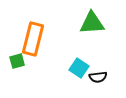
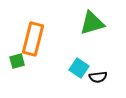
green triangle: rotated 12 degrees counterclockwise
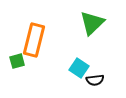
green triangle: rotated 28 degrees counterclockwise
orange rectangle: moved 1 px right, 1 px down
black semicircle: moved 3 px left, 3 px down
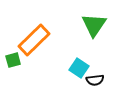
green triangle: moved 2 px right, 2 px down; rotated 12 degrees counterclockwise
orange rectangle: rotated 32 degrees clockwise
green square: moved 4 px left, 1 px up
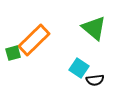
green triangle: moved 3 px down; rotated 24 degrees counterclockwise
green square: moved 7 px up
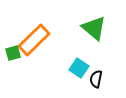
black semicircle: moved 1 px right, 1 px up; rotated 108 degrees clockwise
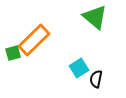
green triangle: moved 1 px right, 11 px up
cyan square: rotated 24 degrees clockwise
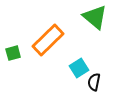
orange rectangle: moved 14 px right
black semicircle: moved 2 px left, 3 px down
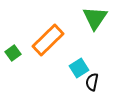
green triangle: moved 1 px down; rotated 24 degrees clockwise
green square: rotated 21 degrees counterclockwise
black semicircle: moved 2 px left
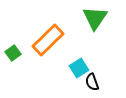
black semicircle: rotated 30 degrees counterclockwise
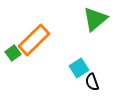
green triangle: moved 1 px down; rotated 16 degrees clockwise
orange rectangle: moved 14 px left
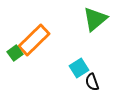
green square: moved 2 px right
